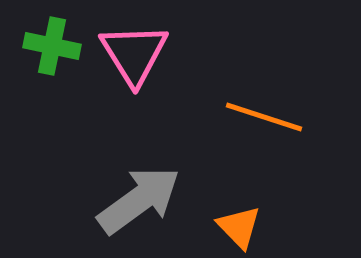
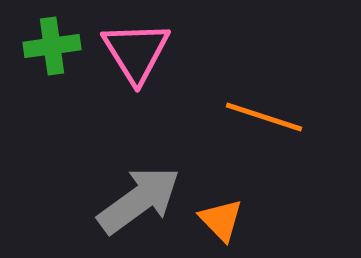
green cross: rotated 20 degrees counterclockwise
pink triangle: moved 2 px right, 2 px up
orange triangle: moved 18 px left, 7 px up
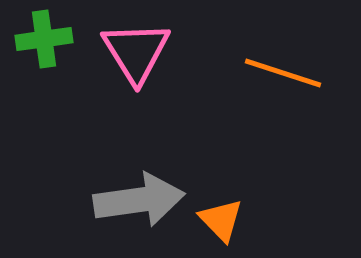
green cross: moved 8 px left, 7 px up
orange line: moved 19 px right, 44 px up
gray arrow: rotated 28 degrees clockwise
